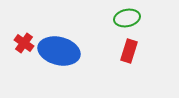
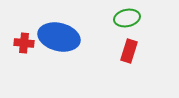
red cross: rotated 30 degrees counterclockwise
blue ellipse: moved 14 px up
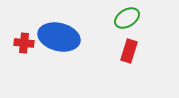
green ellipse: rotated 20 degrees counterclockwise
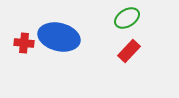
red rectangle: rotated 25 degrees clockwise
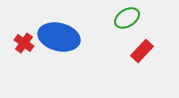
red cross: rotated 30 degrees clockwise
red rectangle: moved 13 px right
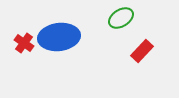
green ellipse: moved 6 px left
blue ellipse: rotated 21 degrees counterclockwise
